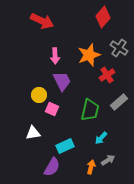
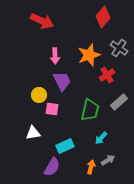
pink square: rotated 16 degrees counterclockwise
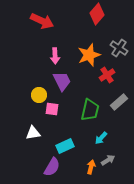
red diamond: moved 6 px left, 3 px up
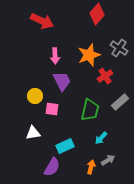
red cross: moved 2 px left, 1 px down
yellow circle: moved 4 px left, 1 px down
gray rectangle: moved 1 px right
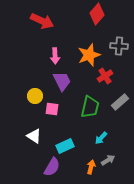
gray cross: moved 2 px up; rotated 30 degrees counterclockwise
green trapezoid: moved 3 px up
white triangle: moved 1 px right, 3 px down; rotated 42 degrees clockwise
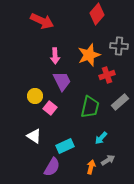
red cross: moved 2 px right, 1 px up; rotated 14 degrees clockwise
pink square: moved 2 px left, 1 px up; rotated 32 degrees clockwise
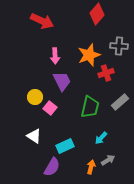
red cross: moved 1 px left, 2 px up
yellow circle: moved 1 px down
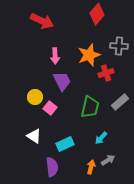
cyan rectangle: moved 2 px up
purple semicircle: rotated 36 degrees counterclockwise
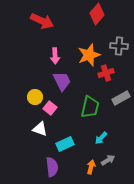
gray rectangle: moved 1 px right, 4 px up; rotated 12 degrees clockwise
white triangle: moved 6 px right, 7 px up; rotated 14 degrees counterclockwise
